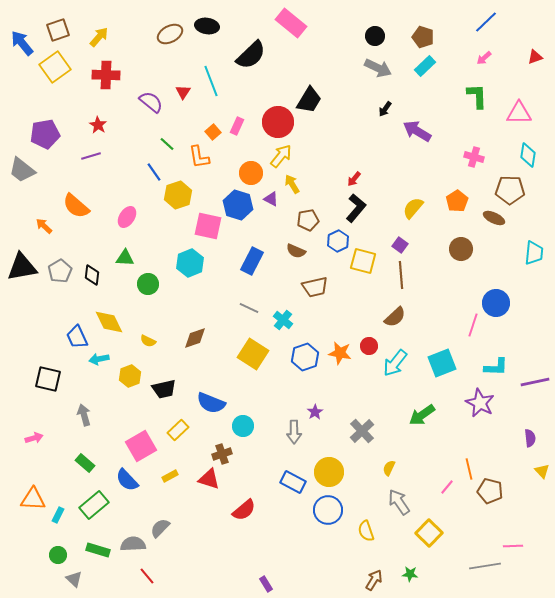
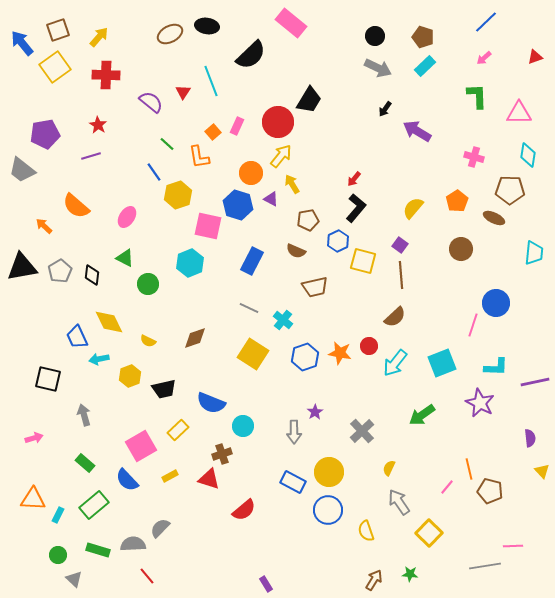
green triangle at (125, 258): rotated 24 degrees clockwise
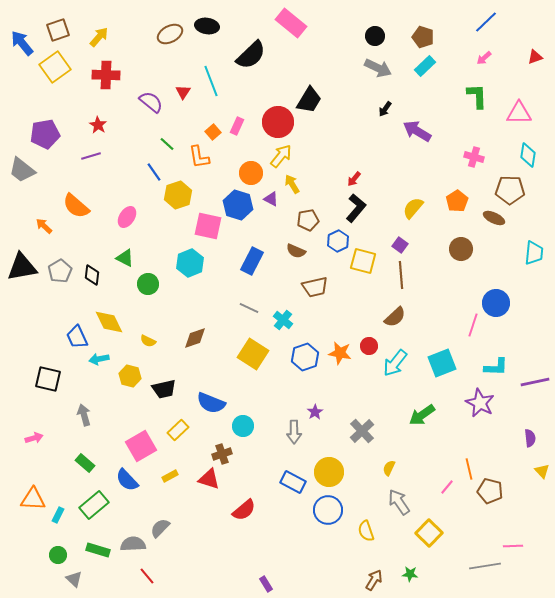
yellow hexagon at (130, 376): rotated 25 degrees counterclockwise
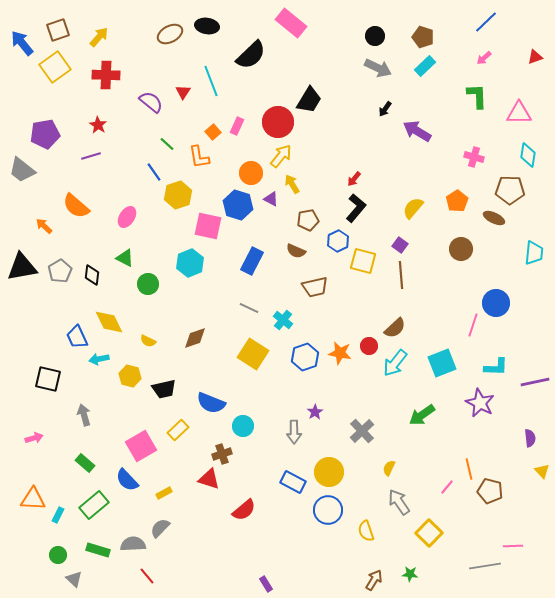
brown semicircle at (395, 317): moved 11 px down
yellow rectangle at (170, 476): moved 6 px left, 17 px down
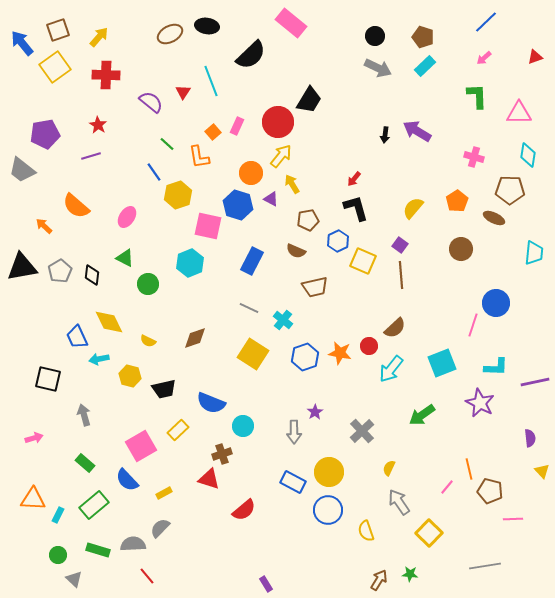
black arrow at (385, 109): moved 26 px down; rotated 28 degrees counterclockwise
black L-shape at (356, 208): rotated 56 degrees counterclockwise
yellow square at (363, 261): rotated 8 degrees clockwise
cyan arrow at (395, 363): moved 4 px left, 6 px down
pink line at (513, 546): moved 27 px up
brown arrow at (374, 580): moved 5 px right
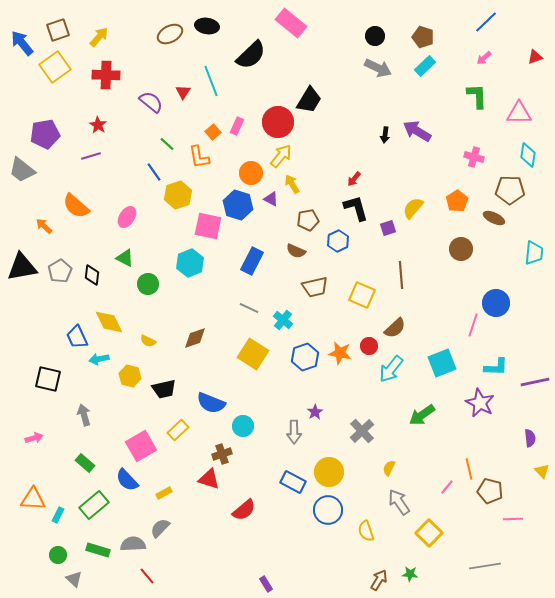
purple square at (400, 245): moved 12 px left, 17 px up; rotated 35 degrees clockwise
yellow square at (363, 261): moved 1 px left, 34 px down
